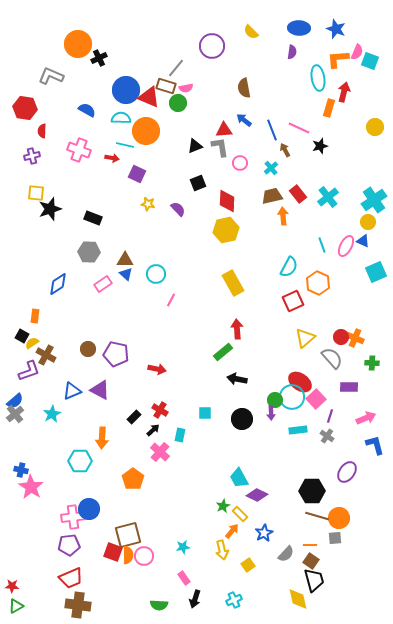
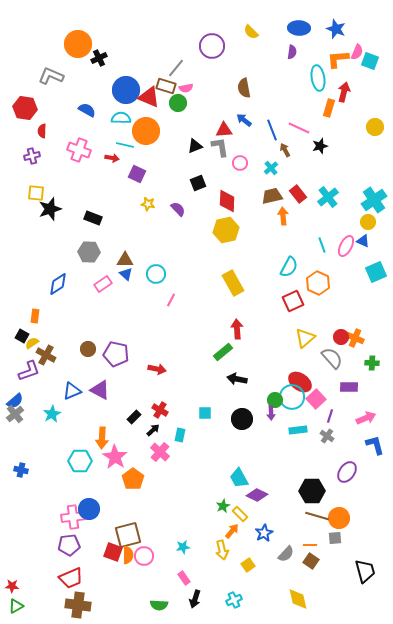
pink star at (31, 487): moved 84 px right, 30 px up
black trapezoid at (314, 580): moved 51 px right, 9 px up
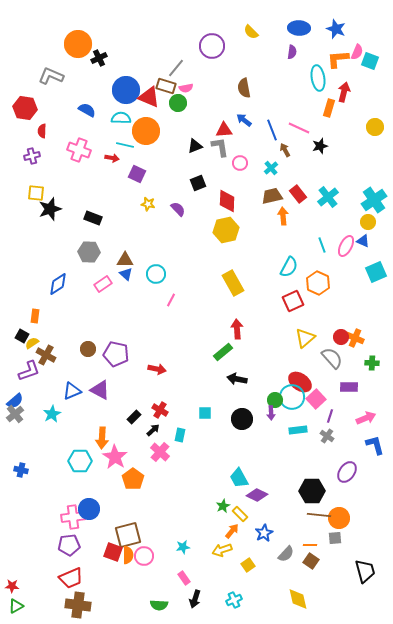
brown line at (317, 516): moved 2 px right, 1 px up; rotated 10 degrees counterclockwise
yellow arrow at (222, 550): rotated 84 degrees clockwise
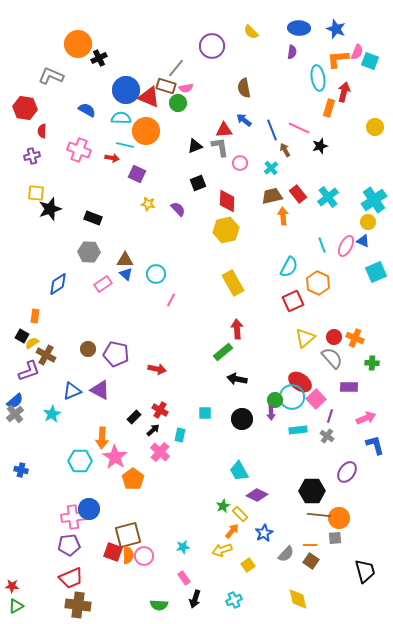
red circle at (341, 337): moved 7 px left
cyan trapezoid at (239, 478): moved 7 px up
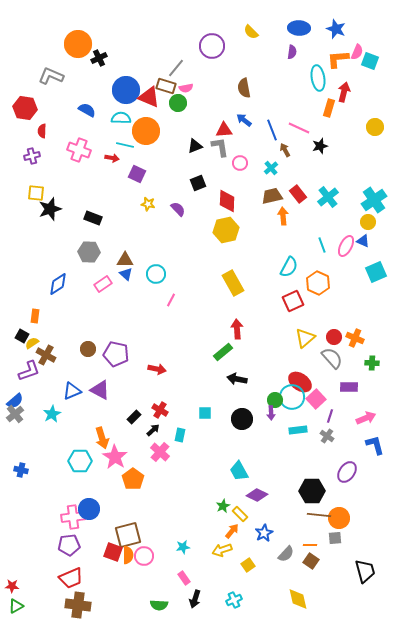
orange arrow at (102, 438): rotated 20 degrees counterclockwise
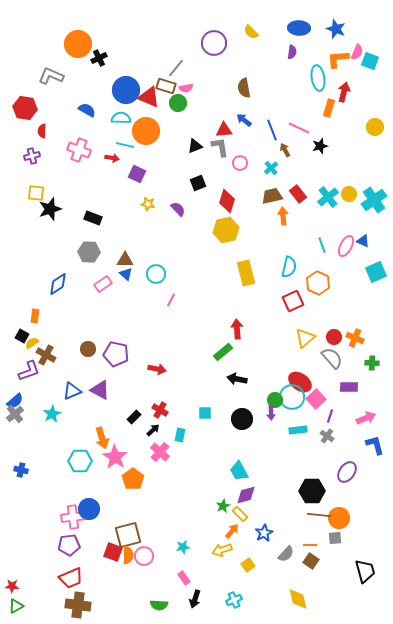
purple circle at (212, 46): moved 2 px right, 3 px up
red diamond at (227, 201): rotated 15 degrees clockwise
yellow circle at (368, 222): moved 19 px left, 28 px up
cyan semicircle at (289, 267): rotated 15 degrees counterclockwise
yellow rectangle at (233, 283): moved 13 px right, 10 px up; rotated 15 degrees clockwise
purple diamond at (257, 495): moved 11 px left; rotated 40 degrees counterclockwise
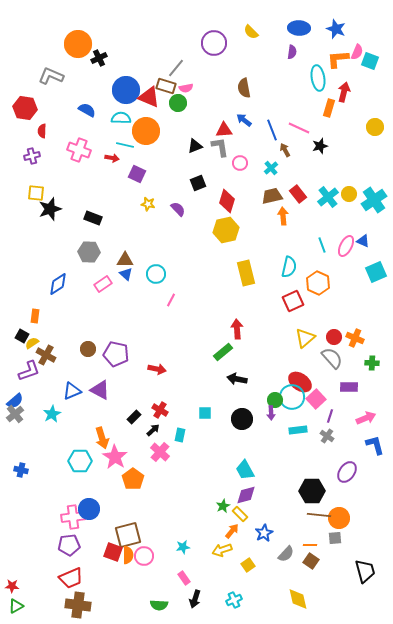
cyan trapezoid at (239, 471): moved 6 px right, 1 px up
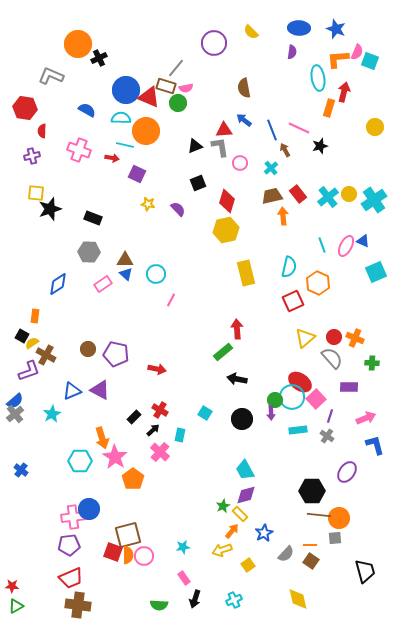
cyan square at (205, 413): rotated 32 degrees clockwise
blue cross at (21, 470): rotated 24 degrees clockwise
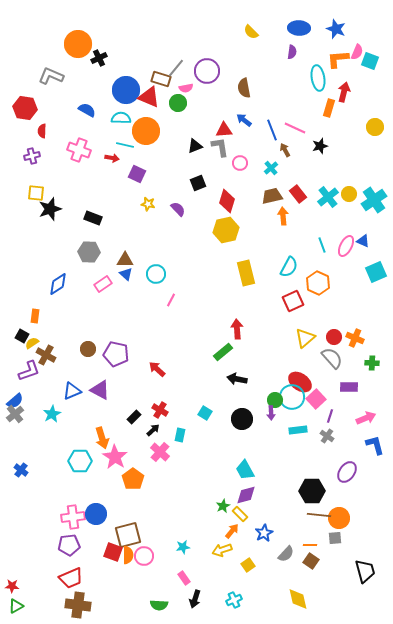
purple circle at (214, 43): moved 7 px left, 28 px down
brown rectangle at (166, 86): moved 5 px left, 7 px up
pink line at (299, 128): moved 4 px left
cyan semicircle at (289, 267): rotated 15 degrees clockwise
red arrow at (157, 369): rotated 150 degrees counterclockwise
blue circle at (89, 509): moved 7 px right, 5 px down
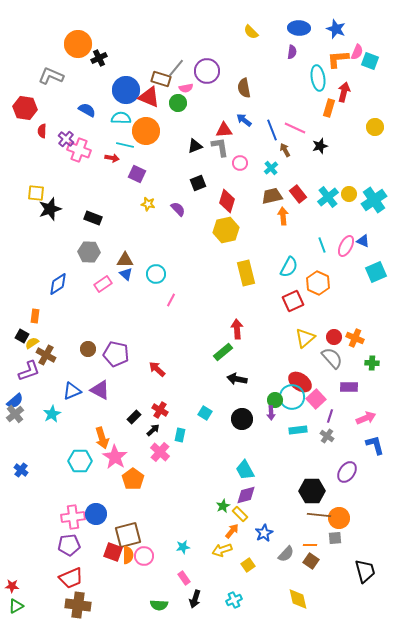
purple cross at (32, 156): moved 34 px right, 17 px up; rotated 35 degrees counterclockwise
